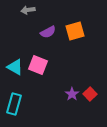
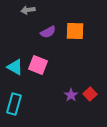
orange square: rotated 18 degrees clockwise
purple star: moved 1 px left, 1 px down
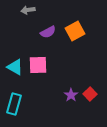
orange square: rotated 30 degrees counterclockwise
pink square: rotated 24 degrees counterclockwise
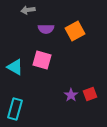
purple semicircle: moved 2 px left, 3 px up; rotated 28 degrees clockwise
pink square: moved 4 px right, 5 px up; rotated 18 degrees clockwise
red square: rotated 24 degrees clockwise
cyan rectangle: moved 1 px right, 5 px down
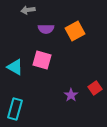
red square: moved 5 px right, 6 px up; rotated 16 degrees counterclockwise
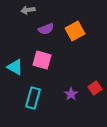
purple semicircle: rotated 21 degrees counterclockwise
purple star: moved 1 px up
cyan rectangle: moved 18 px right, 11 px up
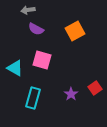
purple semicircle: moved 10 px left; rotated 49 degrees clockwise
cyan triangle: moved 1 px down
